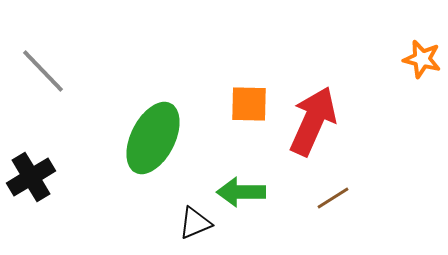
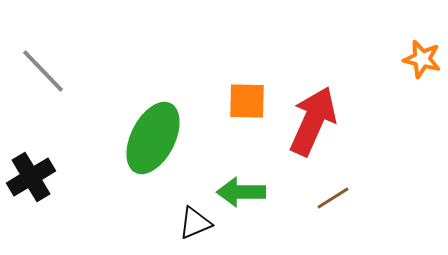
orange square: moved 2 px left, 3 px up
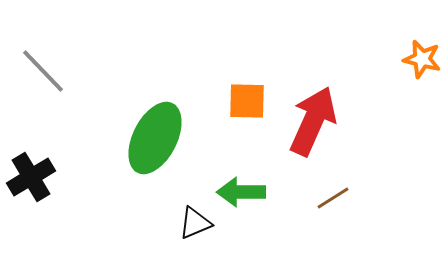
green ellipse: moved 2 px right
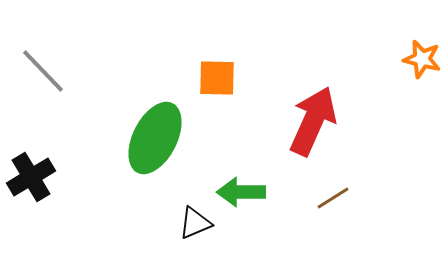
orange square: moved 30 px left, 23 px up
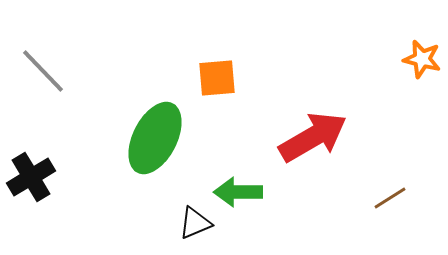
orange square: rotated 6 degrees counterclockwise
red arrow: moved 16 px down; rotated 36 degrees clockwise
green arrow: moved 3 px left
brown line: moved 57 px right
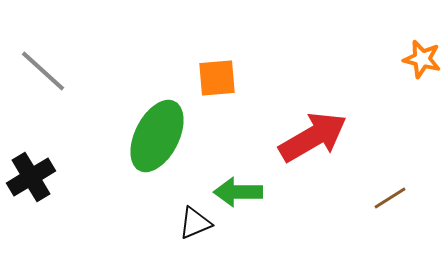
gray line: rotated 4 degrees counterclockwise
green ellipse: moved 2 px right, 2 px up
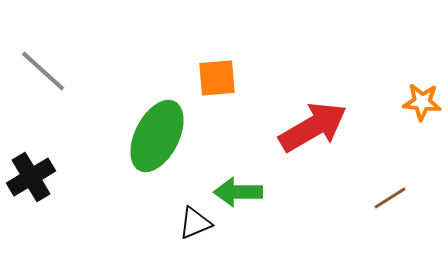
orange star: moved 43 px down; rotated 9 degrees counterclockwise
red arrow: moved 10 px up
